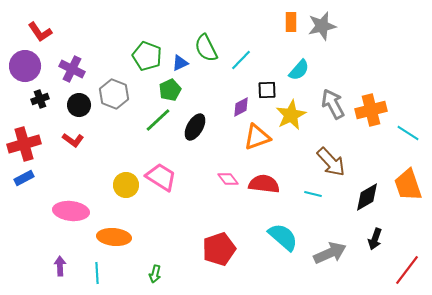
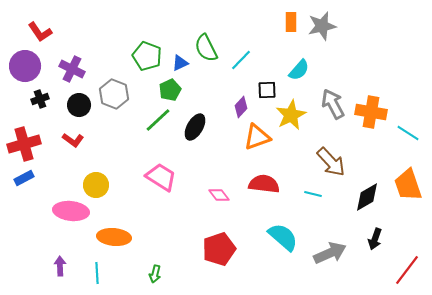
purple diamond at (241, 107): rotated 20 degrees counterclockwise
orange cross at (371, 110): moved 2 px down; rotated 24 degrees clockwise
pink diamond at (228, 179): moved 9 px left, 16 px down
yellow circle at (126, 185): moved 30 px left
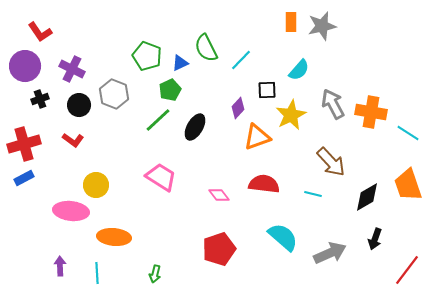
purple diamond at (241, 107): moved 3 px left, 1 px down
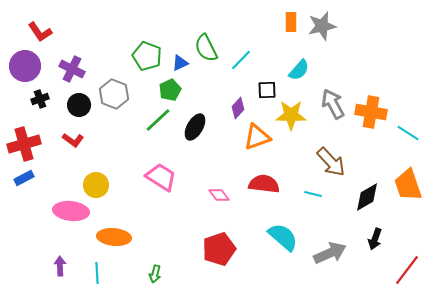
yellow star at (291, 115): rotated 28 degrees clockwise
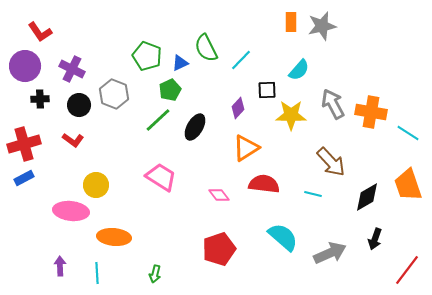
black cross at (40, 99): rotated 18 degrees clockwise
orange triangle at (257, 137): moved 11 px left, 11 px down; rotated 12 degrees counterclockwise
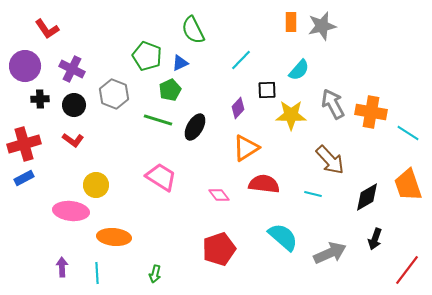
red L-shape at (40, 32): moved 7 px right, 3 px up
green semicircle at (206, 48): moved 13 px left, 18 px up
black circle at (79, 105): moved 5 px left
green line at (158, 120): rotated 60 degrees clockwise
brown arrow at (331, 162): moved 1 px left, 2 px up
purple arrow at (60, 266): moved 2 px right, 1 px down
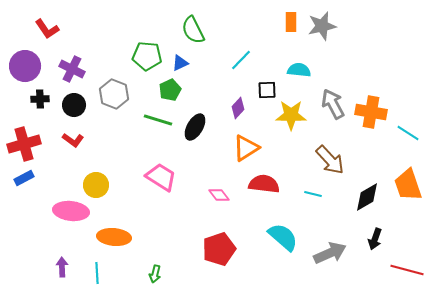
green pentagon at (147, 56): rotated 16 degrees counterclockwise
cyan semicircle at (299, 70): rotated 125 degrees counterclockwise
red line at (407, 270): rotated 68 degrees clockwise
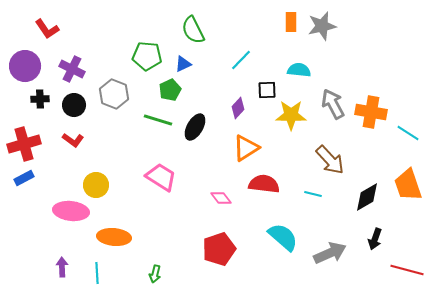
blue triangle at (180, 63): moved 3 px right, 1 px down
pink diamond at (219, 195): moved 2 px right, 3 px down
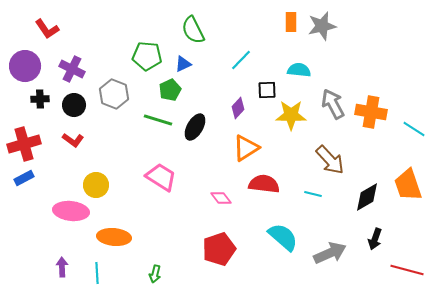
cyan line at (408, 133): moved 6 px right, 4 px up
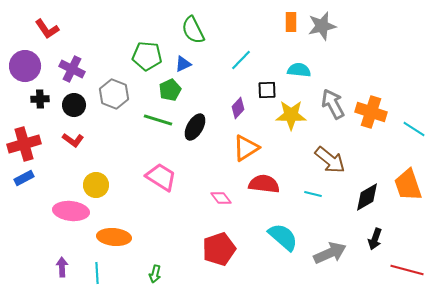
orange cross at (371, 112): rotated 8 degrees clockwise
brown arrow at (330, 160): rotated 8 degrees counterclockwise
